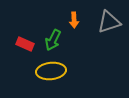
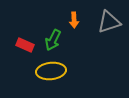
red rectangle: moved 1 px down
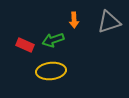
green arrow: rotated 45 degrees clockwise
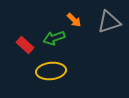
orange arrow: rotated 42 degrees counterclockwise
green arrow: moved 1 px right, 2 px up
red rectangle: rotated 18 degrees clockwise
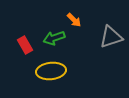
gray triangle: moved 2 px right, 15 px down
red rectangle: rotated 18 degrees clockwise
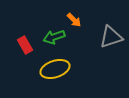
green arrow: moved 1 px up
yellow ellipse: moved 4 px right, 2 px up; rotated 12 degrees counterclockwise
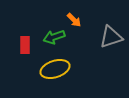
red rectangle: rotated 30 degrees clockwise
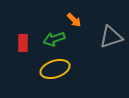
green arrow: moved 2 px down
red rectangle: moved 2 px left, 2 px up
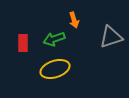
orange arrow: rotated 28 degrees clockwise
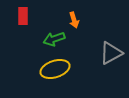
gray triangle: moved 16 px down; rotated 10 degrees counterclockwise
red rectangle: moved 27 px up
